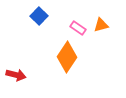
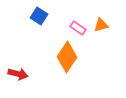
blue square: rotated 12 degrees counterclockwise
red arrow: moved 2 px right, 1 px up
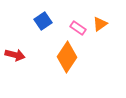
blue square: moved 4 px right, 5 px down; rotated 24 degrees clockwise
orange triangle: moved 1 px left, 1 px up; rotated 21 degrees counterclockwise
red arrow: moved 3 px left, 19 px up
